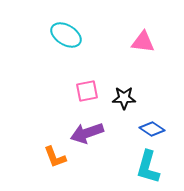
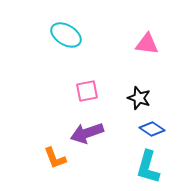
pink triangle: moved 4 px right, 2 px down
black star: moved 15 px right; rotated 20 degrees clockwise
orange L-shape: moved 1 px down
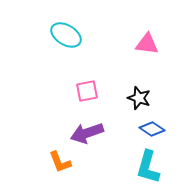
orange L-shape: moved 5 px right, 4 px down
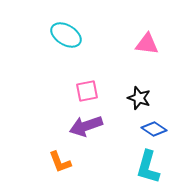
blue diamond: moved 2 px right
purple arrow: moved 1 px left, 7 px up
